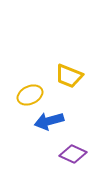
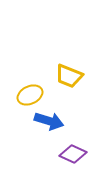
blue arrow: rotated 148 degrees counterclockwise
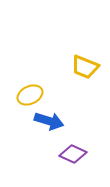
yellow trapezoid: moved 16 px right, 9 px up
